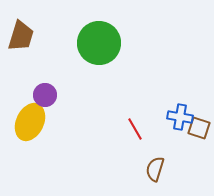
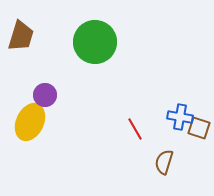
green circle: moved 4 px left, 1 px up
brown semicircle: moved 9 px right, 7 px up
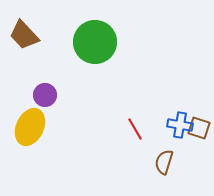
brown trapezoid: moved 3 px right, 1 px up; rotated 120 degrees clockwise
blue cross: moved 8 px down
yellow ellipse: moved 5 px down
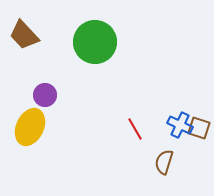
blue cross: rotated 15 degrees clockwise
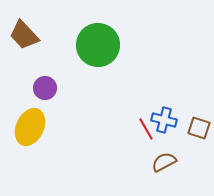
green circle: moved 3 px right, 3 px down
purple circle: moved 7 px up
blue cross: moved 16 px left, 5 px up; rotated 10 degrees counterclockwise
red line: moved 11 px right
brown semicircle: rotated 45 degrees clockwise
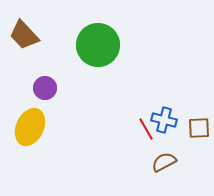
brown square: rotated 20 degrees counterclockwise
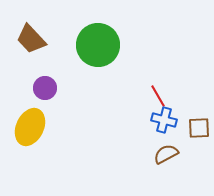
brown trapezoid: moved 7 px right, 4 px down
red line: moved 12 px right, 33 px up
brown semicircle: moved 2 px right, 8 px up
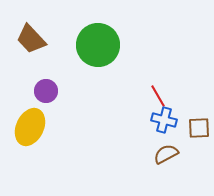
purple circle: moved 1 px right, 3 px down
